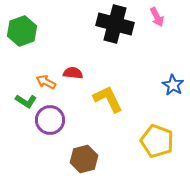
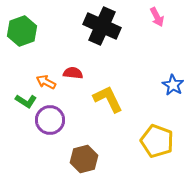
black cross: moved 13 px left, 2 px down; rotated 9 degrees clockwise
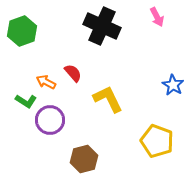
red semicircle: rotated 42 degrees clockwise
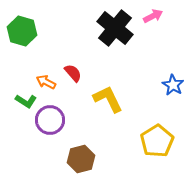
pink arrow: moved 4 px left, 1 px up; rotated 90 degrees counterclockwise
black cross: moved 13 px right, 2 px down; rotated 15 degrees clockwise
green hexagon: rotated 24 degrees counterclockwise
yellow pentagon: rotated 20 degrees clockwise
brown hexagon: moved 3 px left
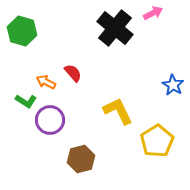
pink arrow: moved 3 px up
yellow L-shape: moved 10 px right, 12 px down
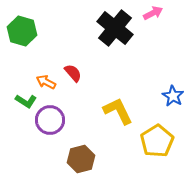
blue star: moved 11 px down
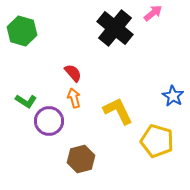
pink arrow: rotated 12 degrees counterclockwise
orange arrow: moved 28 px right, 16 px down; rotated 48 degrees clockwise
purple circle: moved 1 px left, 1 px down
yellow pentagon: rotated 24 degrees counterclockwise
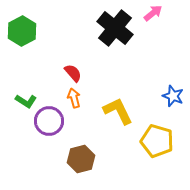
green hexagon: rotated 16 degrees clockwise
blue star: rotated 10 degrees counterclockwise
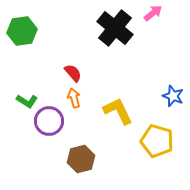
green hexagon: rotated 20 degrees clockwise
green L-shape: moved 1 px right
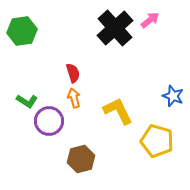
pink arrow: moved 3 px left, 7 px down
black cross: rotated 9 degrees clockwise
red semicircle: rotated 24 degrees clockwise
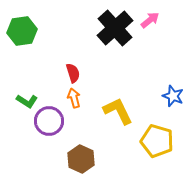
brown hexagon: rotated 20 degrees counterclockwise
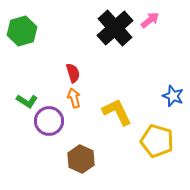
green hexagon: rotated 8 degrees counterclockwise
yellow L-shape: moved 1 px left, 1 px down
